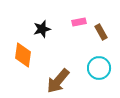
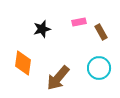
orange diamond: moved 8 px down
brown arrow: moved 3 px up
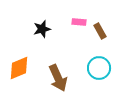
pink rectangle: rotated 16 degrees clockwise
brown rectangle: moved 1 px left, 1 px up
orange diamond: moved 4 px left, 5 px down; rotated 60 degrees clockwise
brown arrow: rotated 64 degrees counterclockwise
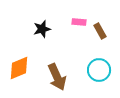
cyan circle: moved 2 px down
brown arrow: moved 1 px left, 1 px up
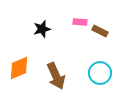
pink rectangle: moved 1 px right
brown rectangle: rotated 35 degrees counterclockwise
cyan circle: moved 1 px right, 3 px down
brown arrow: moved 1 px left, 1 px up
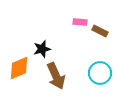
black star: moved 20 px down
